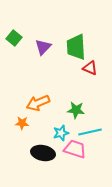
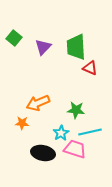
cyan star: rotated 14 degrees counterclockwise
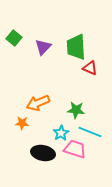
cyan line: rotated 35 degrees clockwise
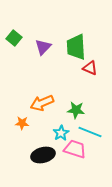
orange arrow: moved 4 px right
black ellipse: moved 2 px down; rotated 25 degrees counterclockwise
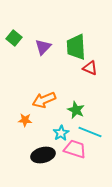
orange arrow: moved 2 px right, 3 px up
green star: rotated 18 degrees clockwise
orange star: moved 3 px right, 3 px up
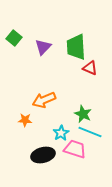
green star: moved 7 px right, 4 px down
